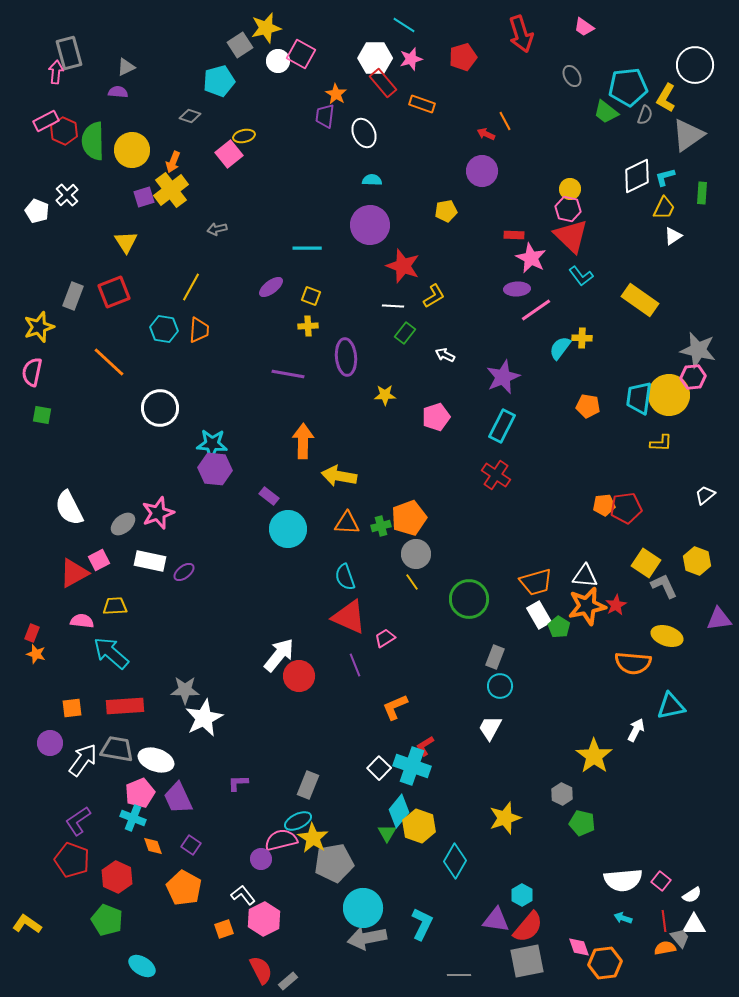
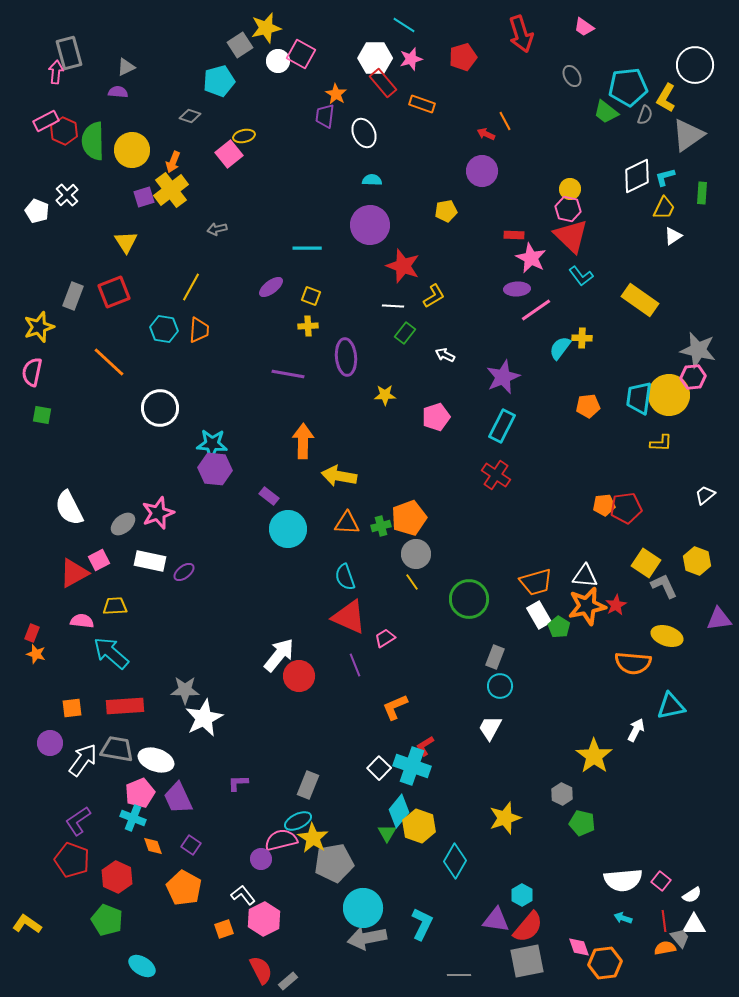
orange pentagon at (588, 406): rotated 15 degrees counterclockwise
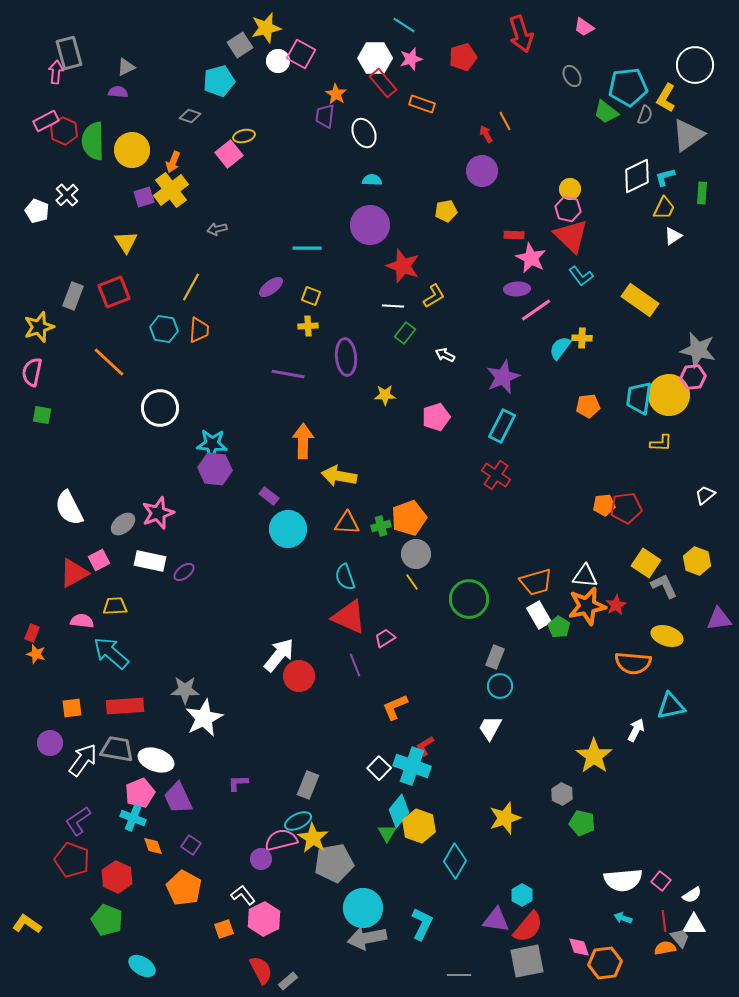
red arrow at (486, 134): rotated 36 degrees clockwise
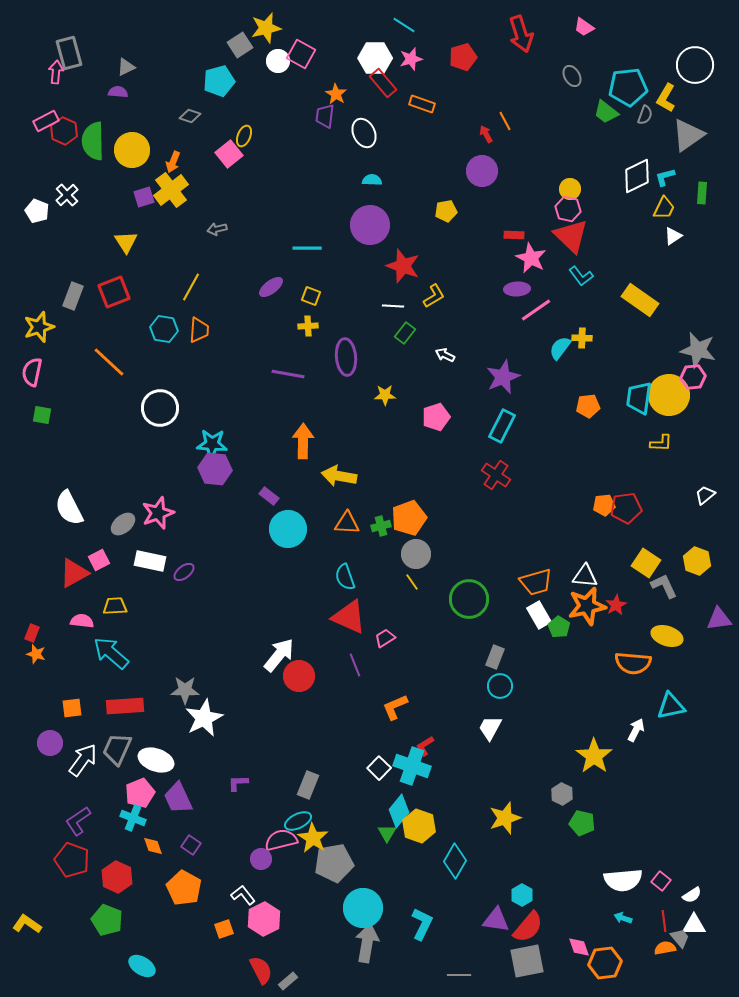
yellow ellipse at (244, 136): rotated 55 degrees counterclockwise
gray trapezoid at (117, 749): rotated 76 degrees counterclockwise
gray arrow at (367, 938): moved 5 px down; rotated 111 degrees clockwise
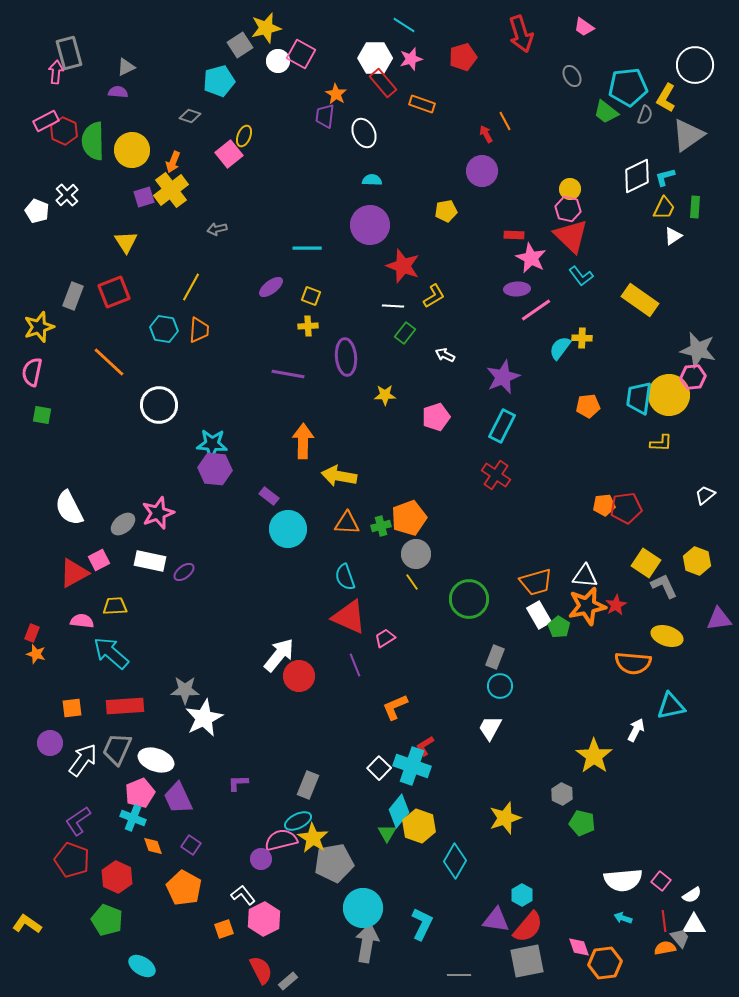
green rectangle at (702, 193): moved 7 px left, 14 px down
white circle at (160, 408): moved 1 px left, 3 px up
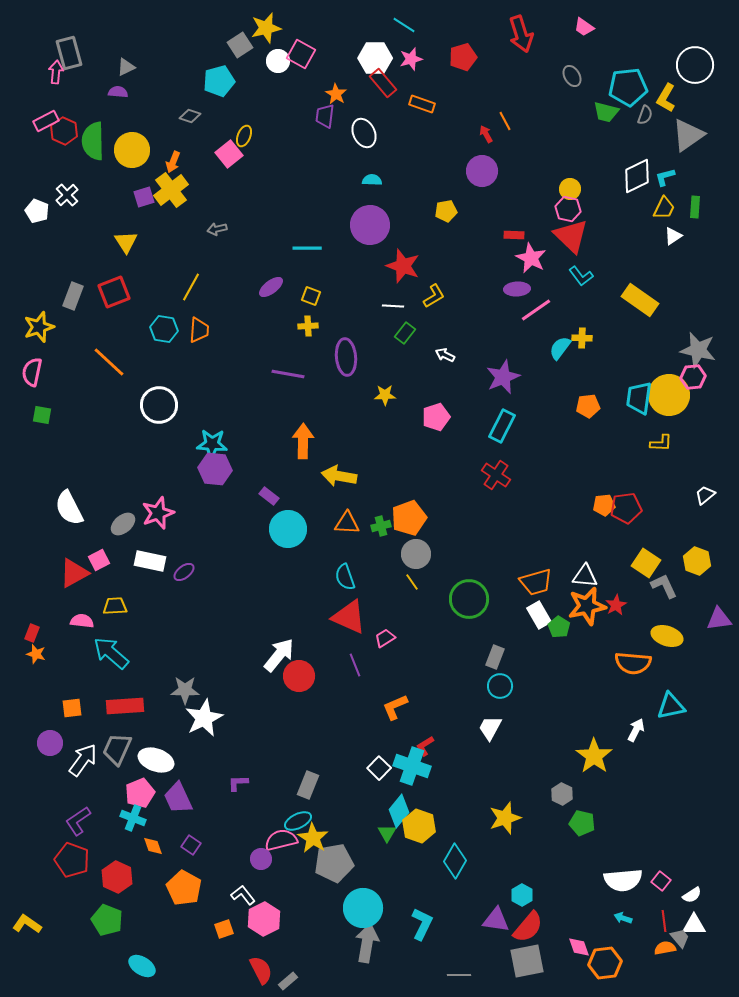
green trapezoid at (606, 112): rotated 24 degrees counterclockwise
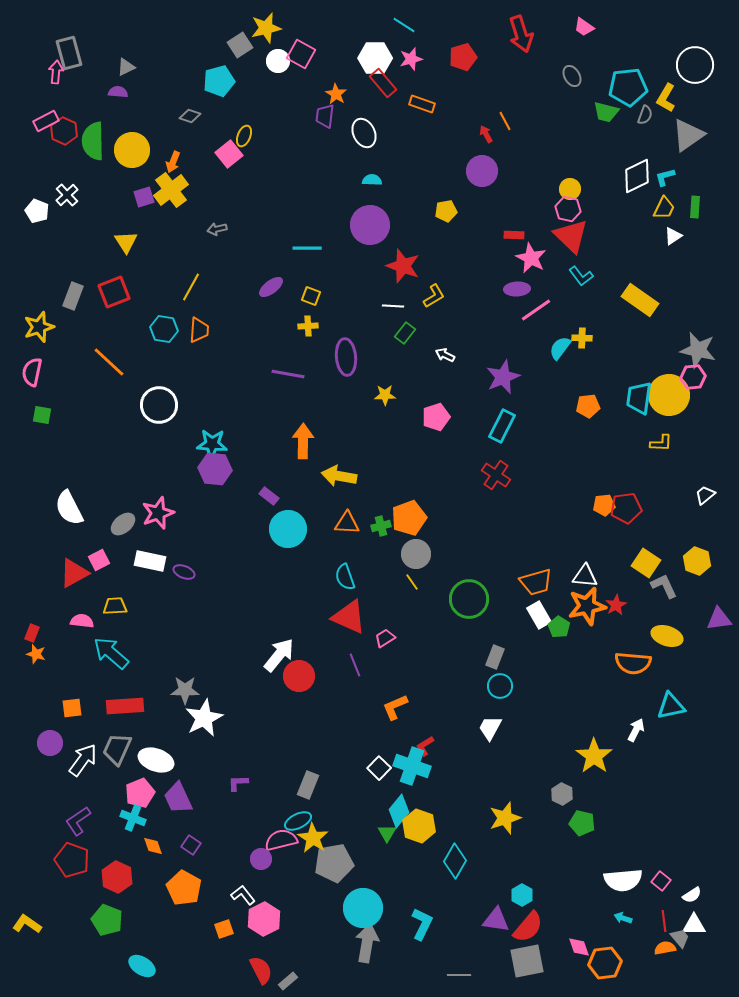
purple ellipse at (184, 572): rotated 60 degrees clockwise
